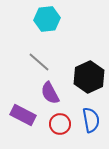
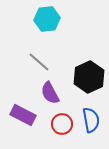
red circle: moved 2 px right
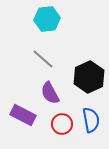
gray line: moved 4 px right, 3 px up
